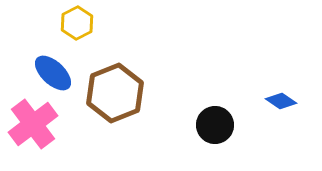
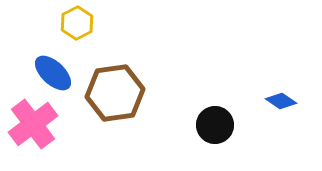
brown hexagon: rotated 14 degrees clockwise
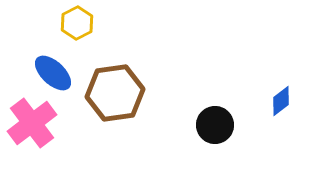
blue diamond: rotated 72 degrees counterclockwise
pink cross: moved 1 px left, 1 px up
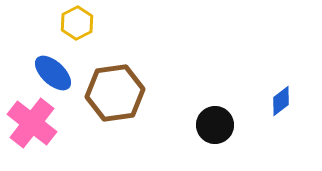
pink cross: rotated 15 degrees counterclockwise
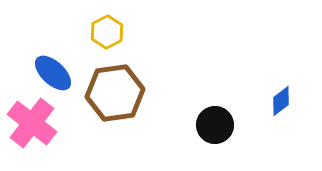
yellow hexagon: moved 30 px right, 9 px down
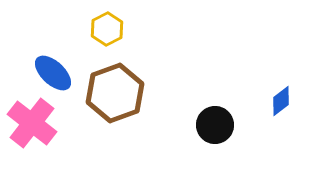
yellow hexagon: moved 3 px up
brown hexagon: rotated 12 degrees counterclockwise
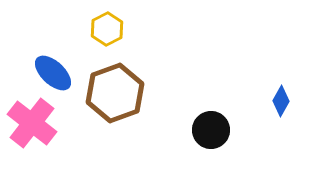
blue diamond: rotated 24 degrees counterclockwise
black circle: moved 4 px left, 5 px down
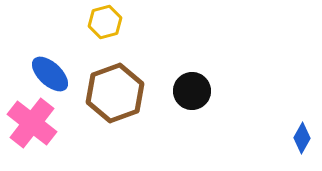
yellow hexagon: moved 2 px left, 7 px up; rotated 12 degrees clockwise
blue ellipse: moved 3 px left, 1 px down
blue diamond: moved 21 px right, 37 px down
black circle: moved 19 px left, 39 px up
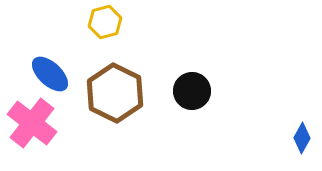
brown hexagon: rotated 14 degrees counterclockwise
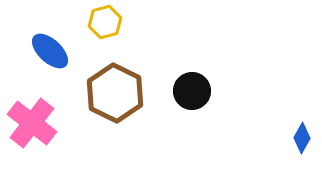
blue ellipse: moved 23 px up
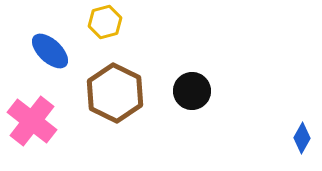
pink cross: moved 2 px up
